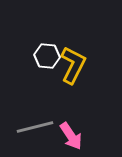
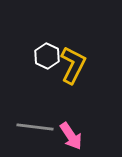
white hexagon: rotated 20 degrees clockwise
gray line: rotated 21 degrees clockwise
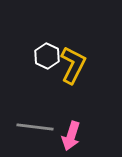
pink arrow: rotated 52 degrees clockwise
